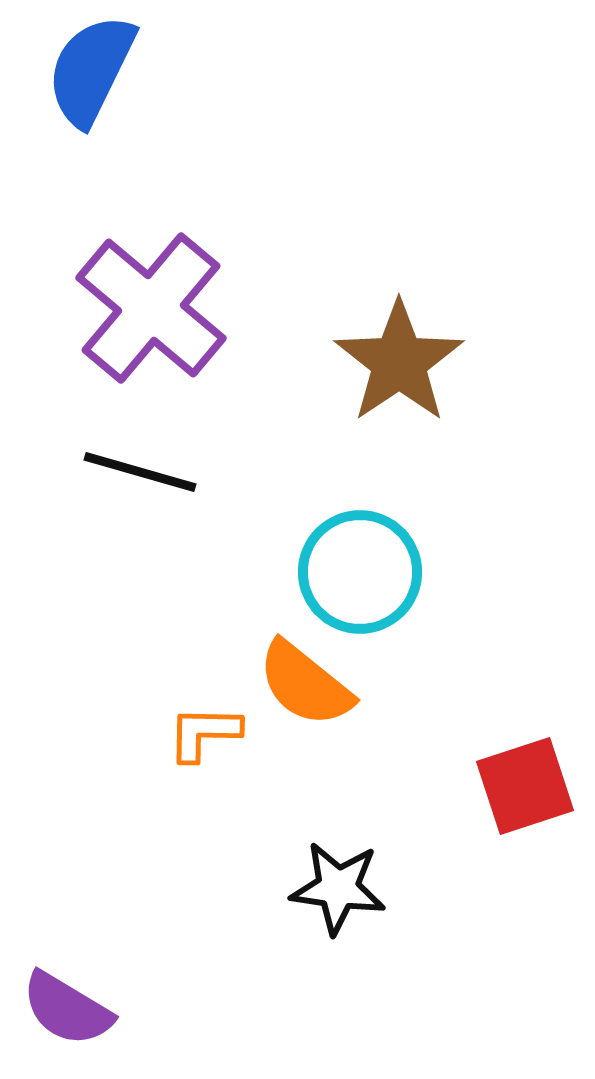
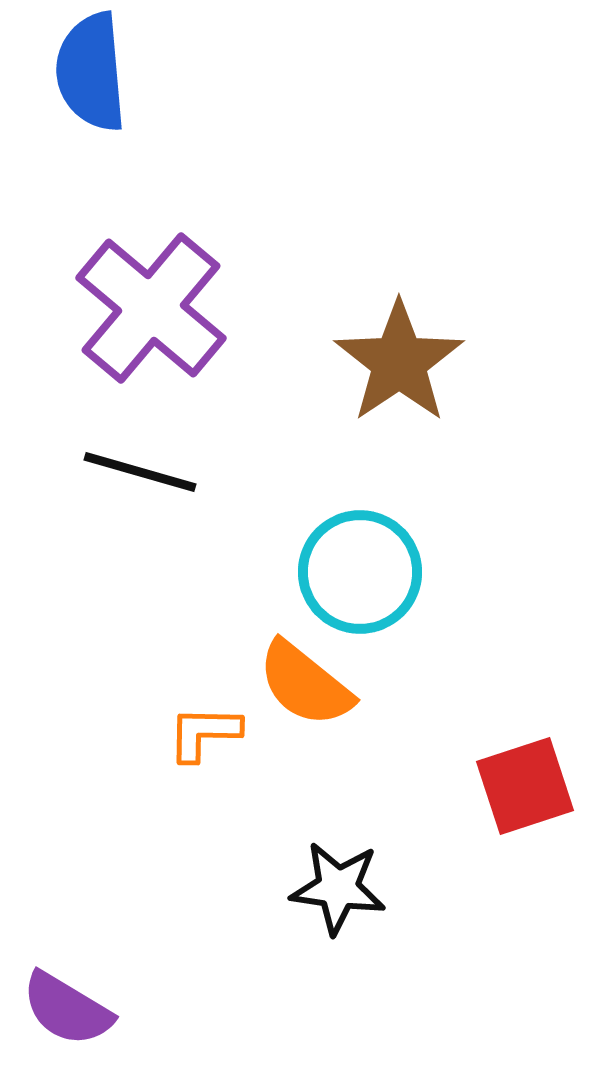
blue semicircle: moved 2 px down; rotated 31 degrees counterclockwise
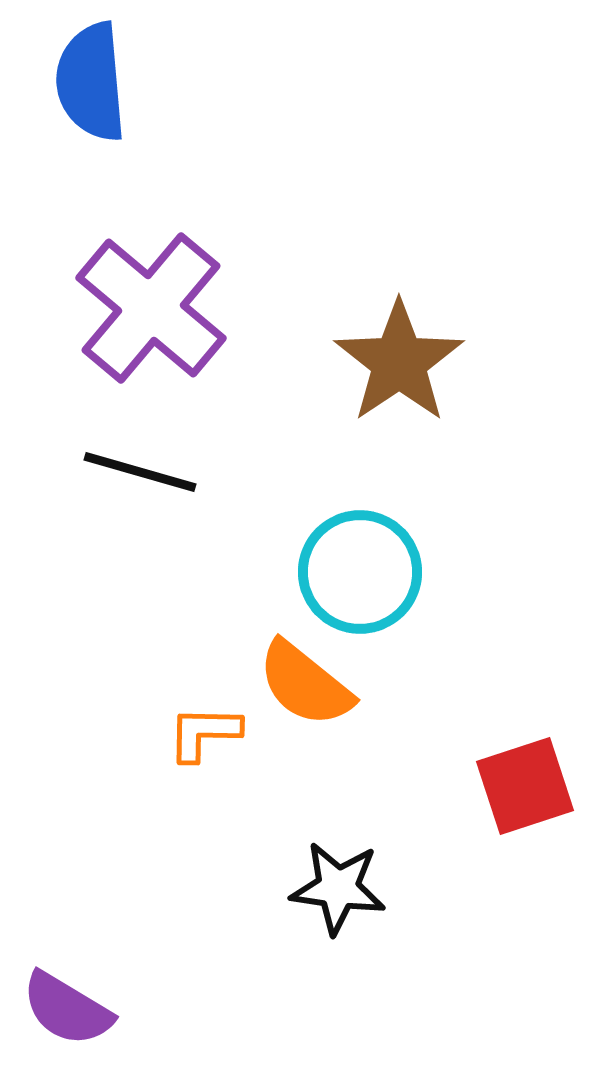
blue semicircle: moved 10 px down
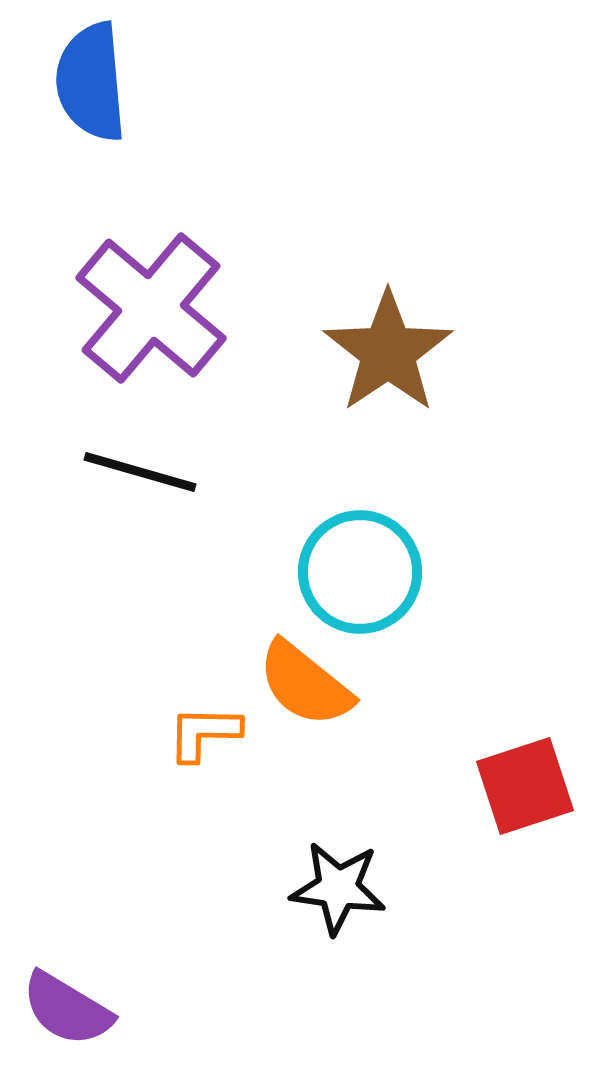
brown star: moved 11 px left, 10 px up
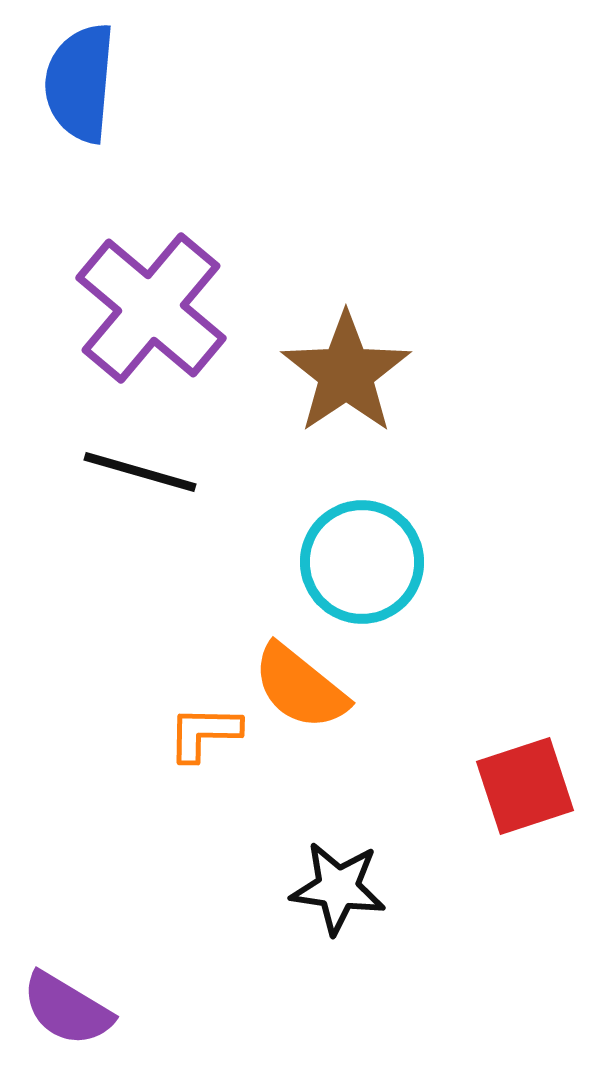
blue semicircle: moved 11 px left, 1 px down; rotated 10 degrees clockwise
brown star: moved 42 px left, 21 px down
cyan circle: moved 2 px right, 10 px up
orange semicircle: moved 5 px left, 3 px down
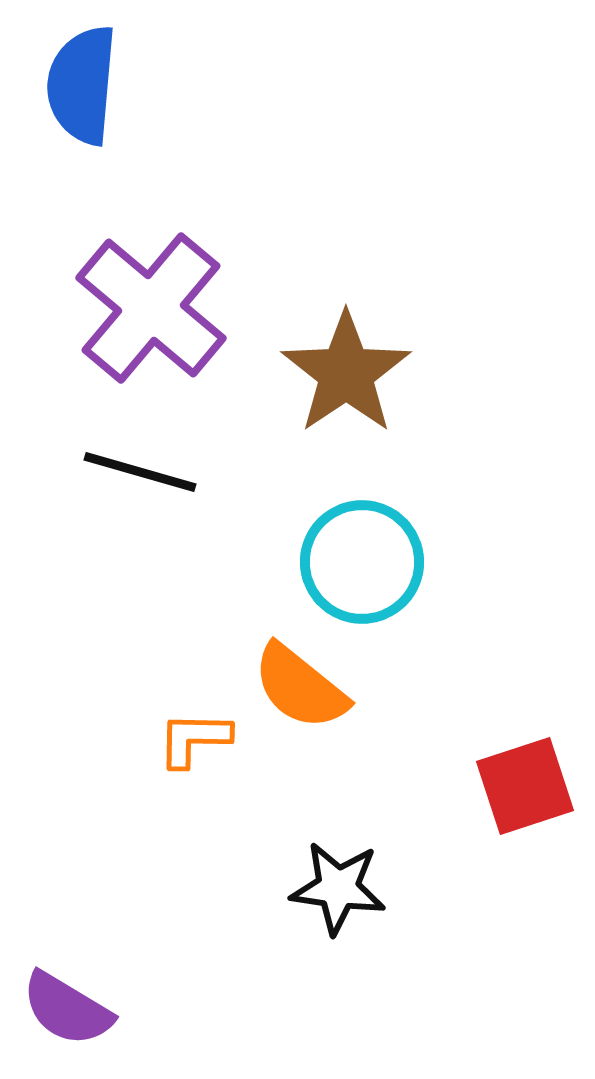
blue semicircle: moved 2 px right, 2 px down
orange L-shape: moved 10 px left, 6 px down
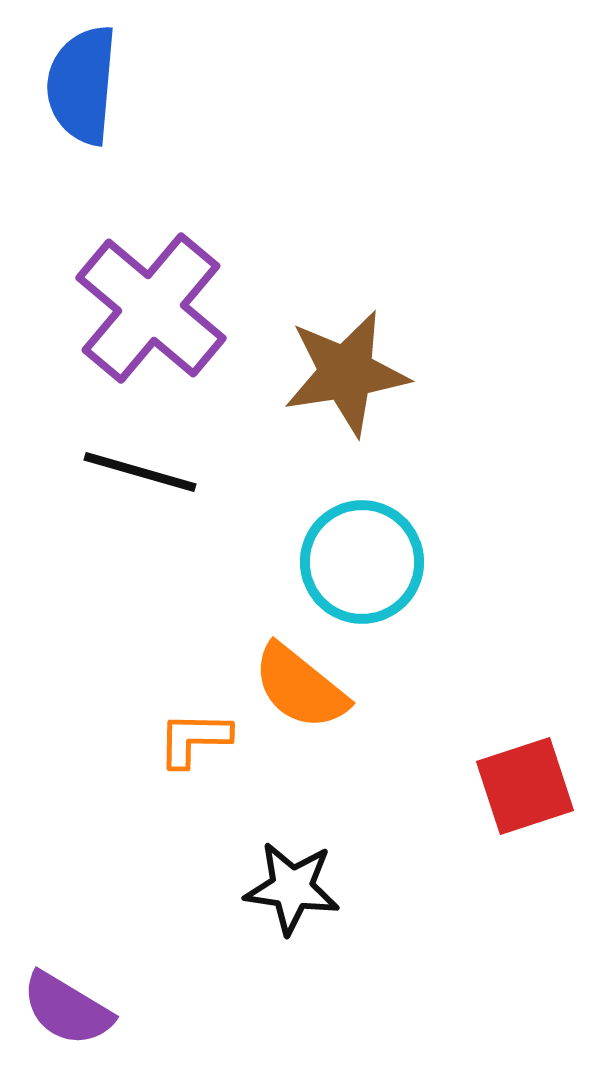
brown star: rotated 25 degrees clockwise
black star: moved 46 px left
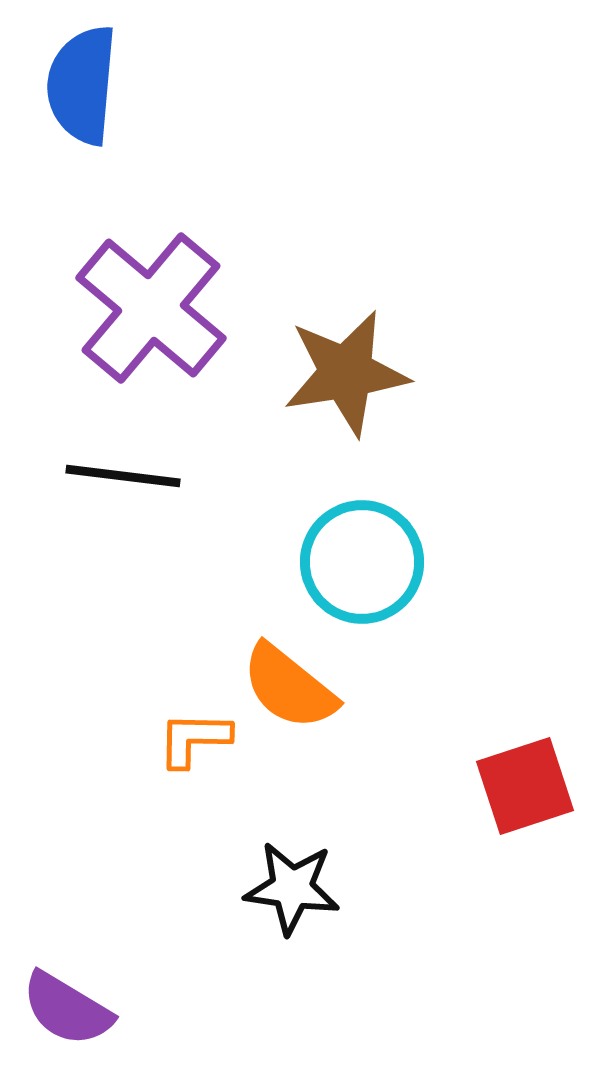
black line: moved 17 px left, 4 px down; rotated 9 degrees counterclockwise
orange semicircle: moved 11 px left
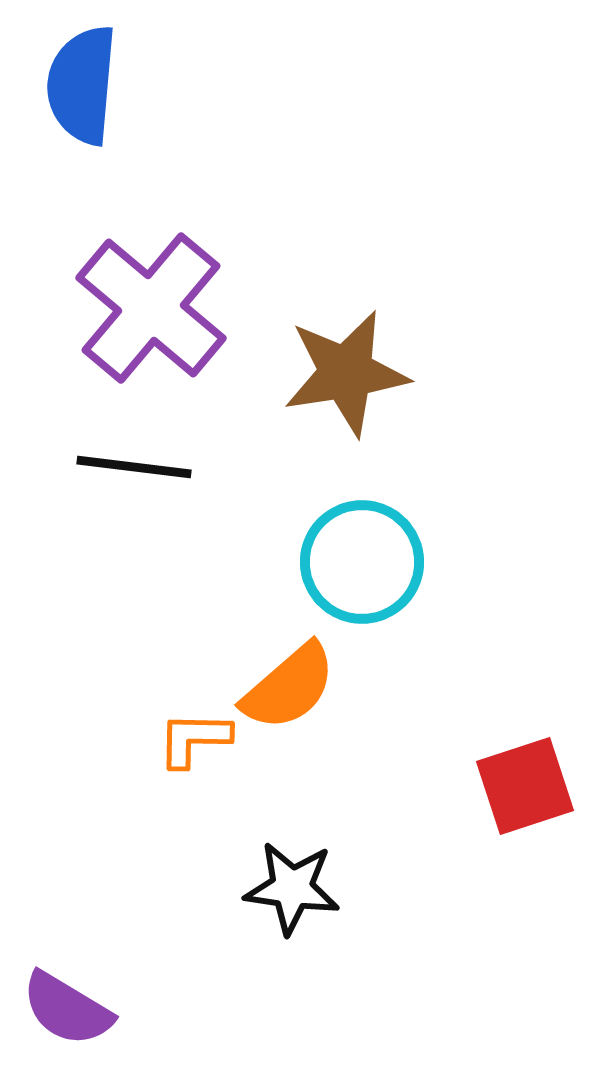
black line: moved 11 px right, 9 px up
orange semicircle: rotated 80 degrees counterclockwise
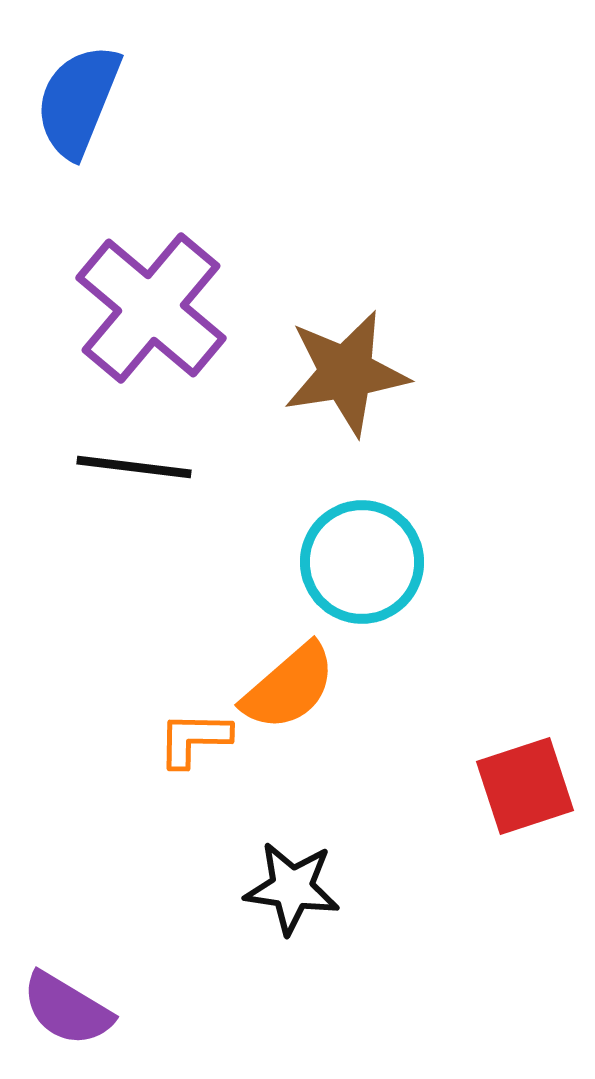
blue semicircle: moved 4 px left, 16 px down; rotated 17 degrees clockwise
